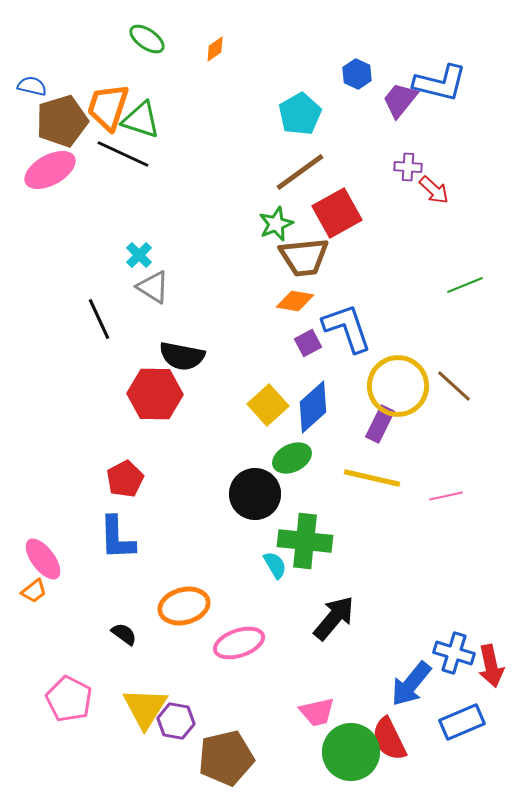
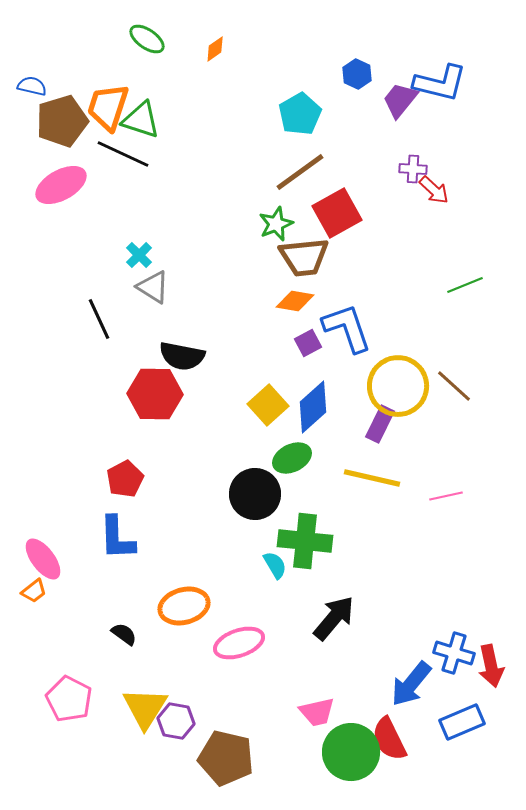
purple cross at (408, 167): moved 5 px right, 2 px down
pink ellipse at (50, 170): moved 11 px right, 15 px down
brown pentagon at (226, 758): rotated 26 degrees clockwise
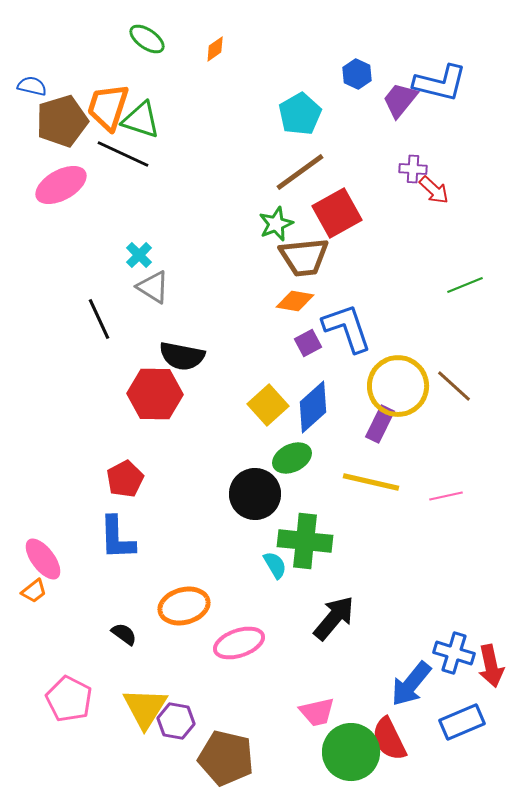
yellow line at (372, 478): moved 1 px left, 4 px down
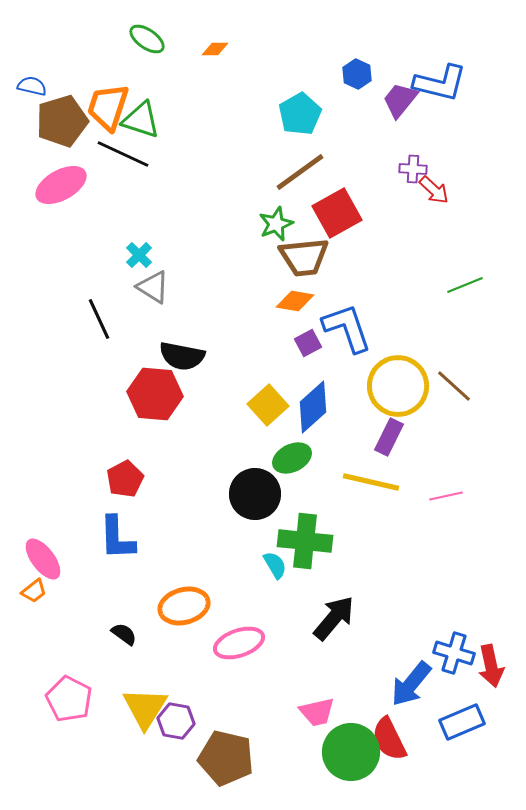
orange diamond at (215, 49): rotated 36 degrees clockwise
red hexagon at (155, 394): rotated 4 degrees clockwise
purple rectangle at (380, 424): moved 9 px right, 13 px down
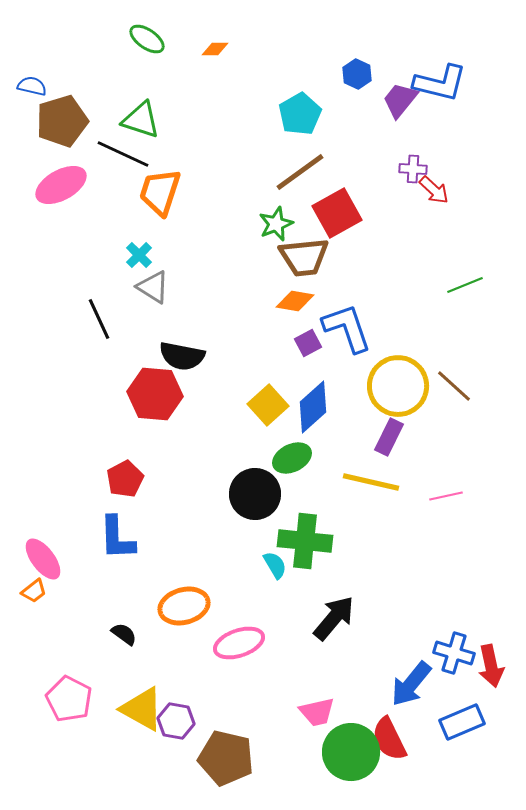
orange trapezoid at (108, 107): moved 52 px right, 85 px down
yellow triangle at (145, 708): moved 3 px left, 1 px down; rotated 33 degrees counterclockwise
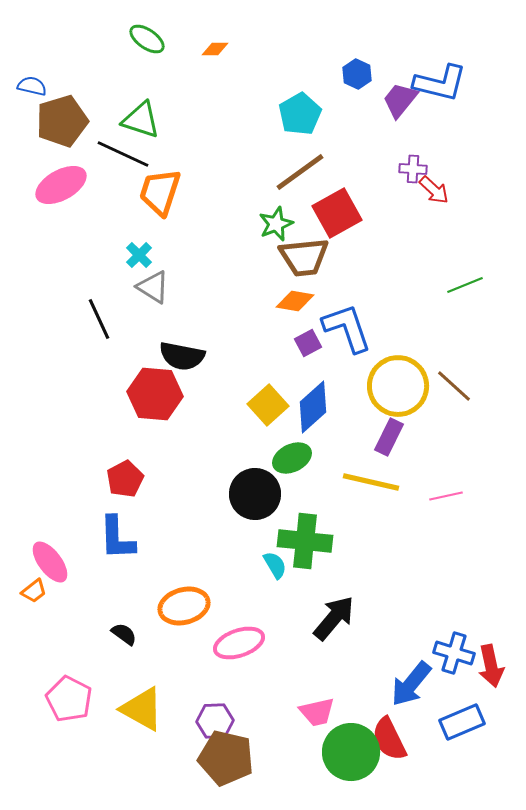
pink ellipse at (43, 559): moved 7 px right, 3 px down
purple hexagon at (176, 721): moved 39 px right; rotated 12 degrees counterclockwise
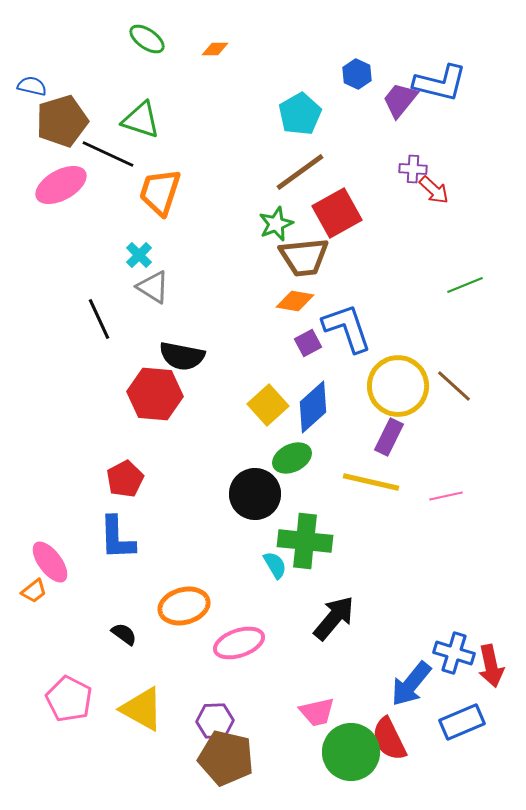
black line at (123, 154): moved 15 px left
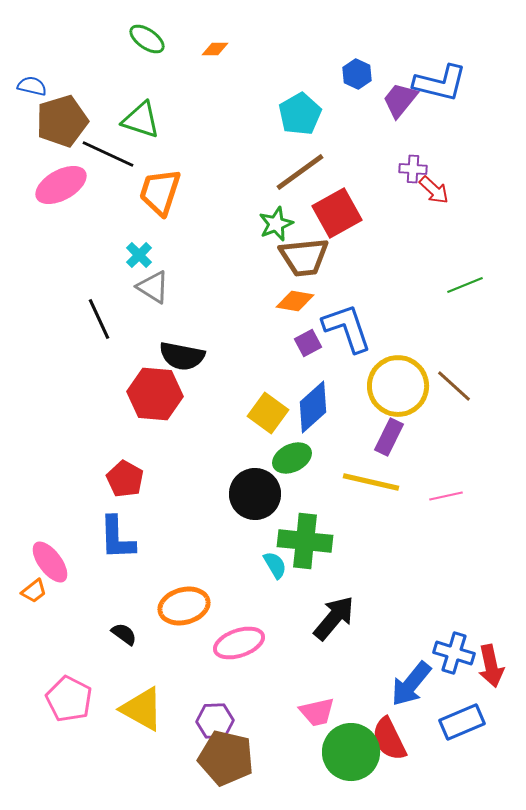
yellow square at (268, 405): moved 8 px down; rotated 12 degrees counterclockwise
red pentagon at (125, 479): rotated 15 degrees counterclockwise
